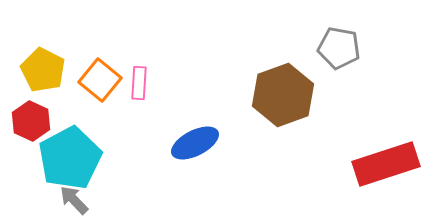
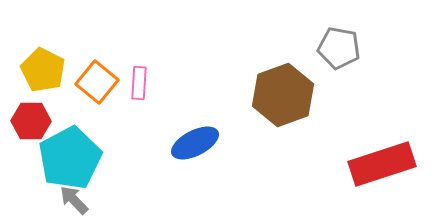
orange square: moved 3 px left, 2 px down
red hexagon: rotated 24 degrees counterclockwise
red rectangle: moved 4 px left
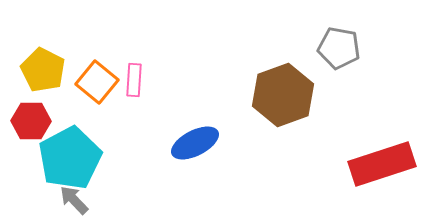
pink rectangle: moved 5 px left, 3 px up
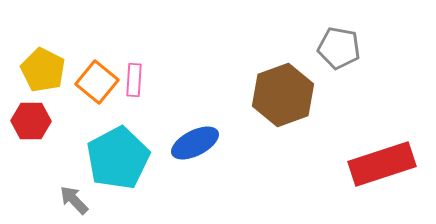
cyan pentagon: moved 48 px right
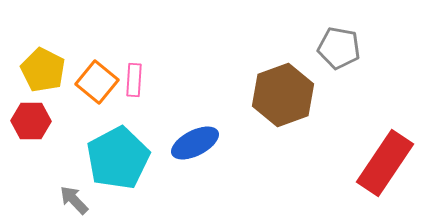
red rectangle: moved 3 px right, 1 px up; rotated 38 degrees counterclockwise
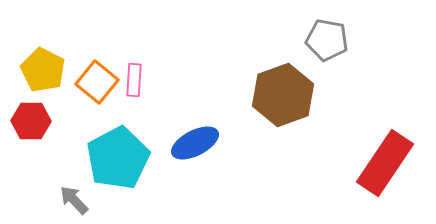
gray pentagon: moved 12 px left, 8 px up
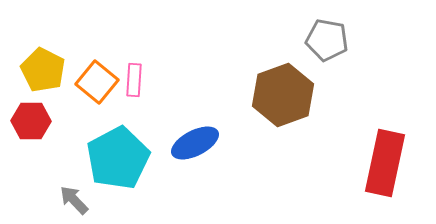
red rectangle: rotated 22 degrees counterclockwise
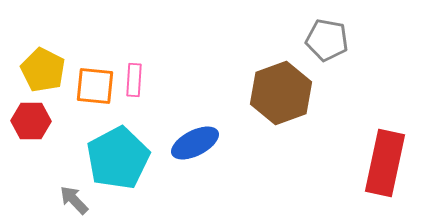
orange square: moved 2 px left, 4 px down; rotated 33 degrees counterclockwise
brown hexagon: moved 2 px left, 2 px up
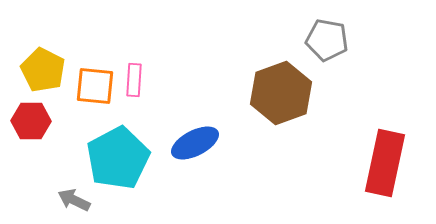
gray arrow: rotated 20 degrees counterclockwise
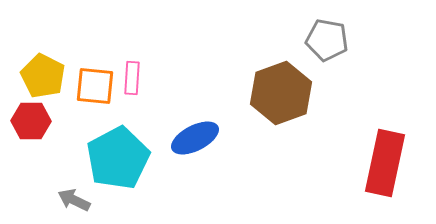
yellow pentagon: moved 6 px down
pink rectangle: moved 2 px left, 2 px up
blue ellipse: moved 5 px up
